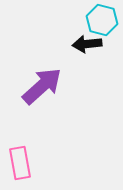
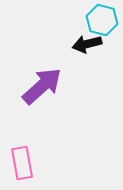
black arrow: rotated 8 degrees counterclockwise
pink rectangle: moved 2 px right
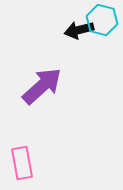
black arrow: moved 8 px left, 14 px up
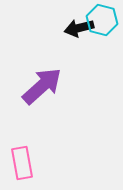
black arrow: moved 2 px up
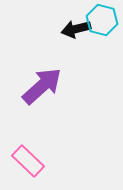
black arrow: moved 3 px left, 1 px down
pink rectangle: moved 6 px right, 2 px up; rotated 36 degrees counterclockwise
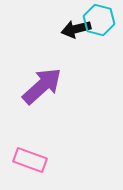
cyan hexagon: moved 3 px left
pink rectangle: moved 2 px right, 1 px up; rotated 24 degrees counterclockwise
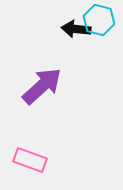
black arrow: rotated 20 degrees clockwise
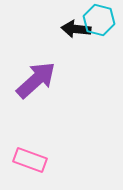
purple arrow: moved 6 px left, 6 px up
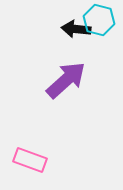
purple arrow: moved 30 px right
